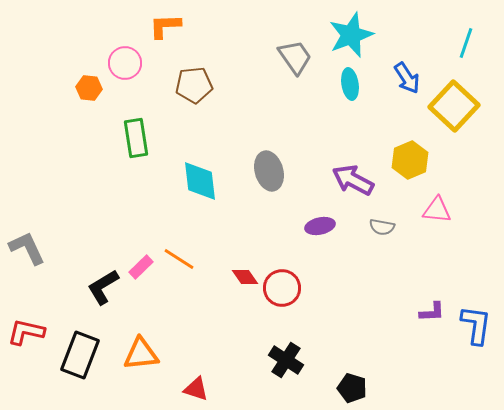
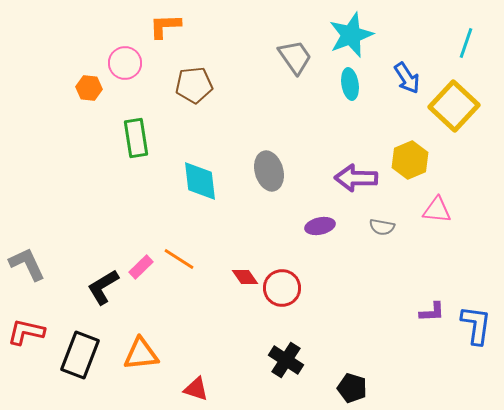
purple arrow: moved 3 px right, 2 px up; rotated 27 degrees counterclockwise
gray L-shape: moved 16 px down
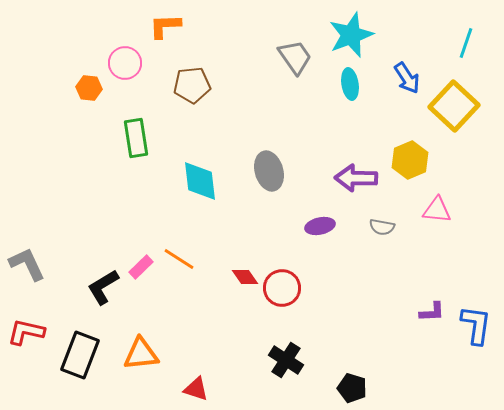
brown pentagon: moved 2 px left
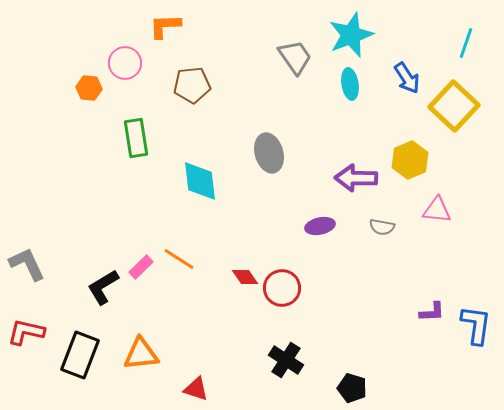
gray ellipse: moved 18 px up
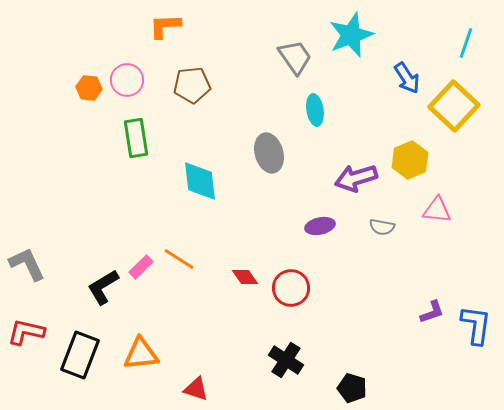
pink circle: moved 2 px right, 17 px down
cyan ellipse: moved 35 px left, 26 px down
purple arrow: rotated 18 degrees counterclockwise
red circle: moved 9 px right
purple L-shape: rotated 16 degrees counterclockwise
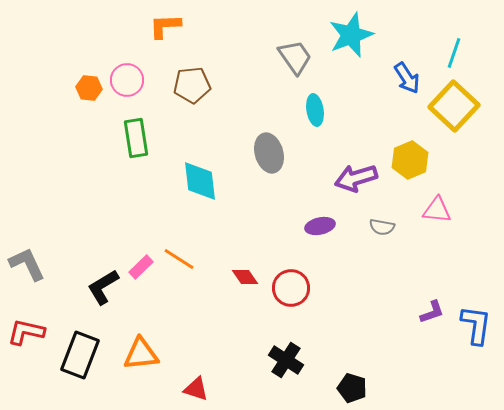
cyan line: moved 12 px left, 10 px down
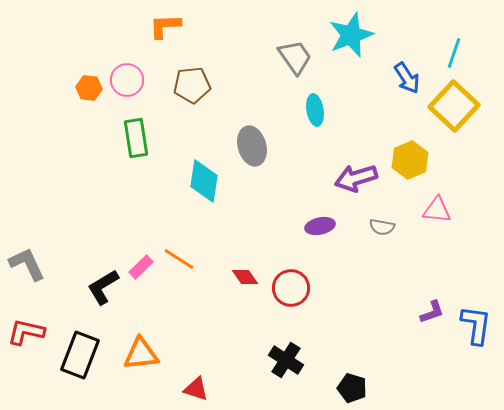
gray ellipse: moved 17 px left, 7 px up
cyan diamond: moved 4 px right; rotated 15 degrees clockwise
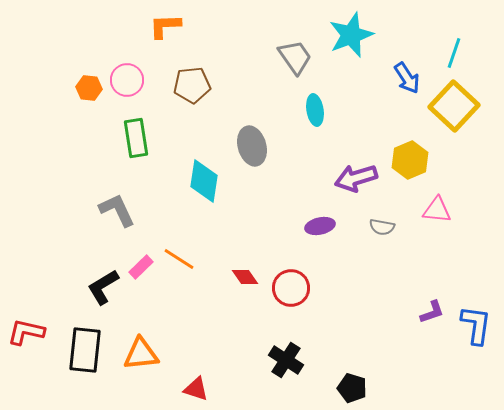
gray L-shape: moved 90 px right, 54 px up
black rectangle: moved 5 px right, 5 px up; rotated 15 degrees counterclockwise
